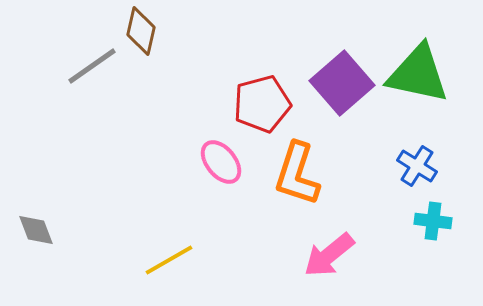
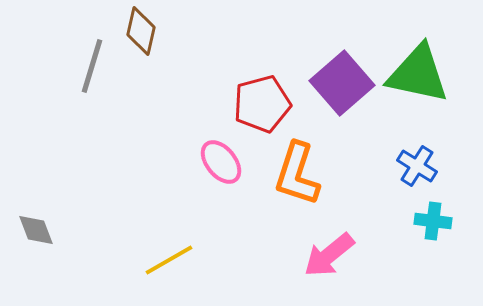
gray line: rotated 38 degrees counterclockwise
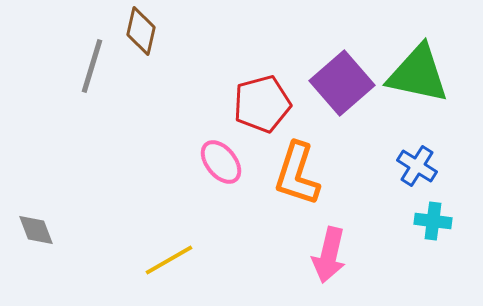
pink arrow: rotated 38 degrees counterclockwise
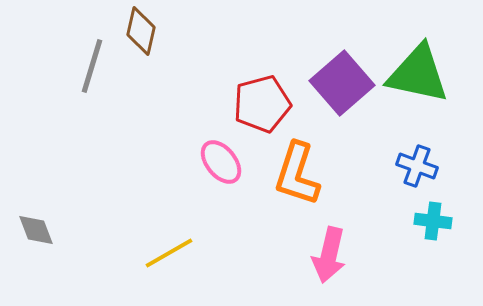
blue cross: rotated 12 degrees counterclockwise
yellow line: moved 7 px up
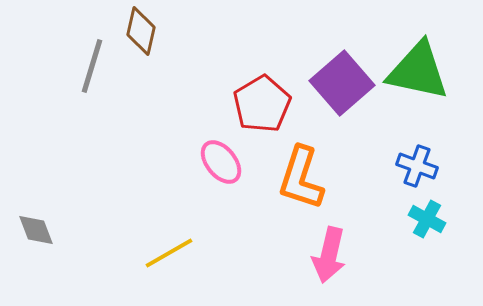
green triangle: moved 3 px up
red pentagon: rotated 16 degrees counterclockwise
orange L-shape: moved 4 px right, 4 px down
cyan cross: moved 6 px left, 2 px up; rotated 21 degrees clockwise
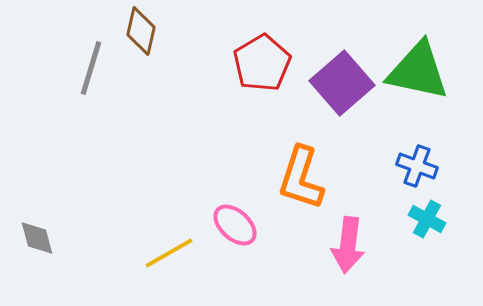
gray line: moved 1 px left, 2 px down
red pentagon: moved 41 px up
pink ellipse: moved 14 px right, 63 px down; rotated 9 degrees counterclockwise
gray diamond: moved 1 px right, 8 px down; rotated 6 degrees clockwise
pink arrow: moved 19 px right, 10 px up; rotated 6 degrees counterclockwise
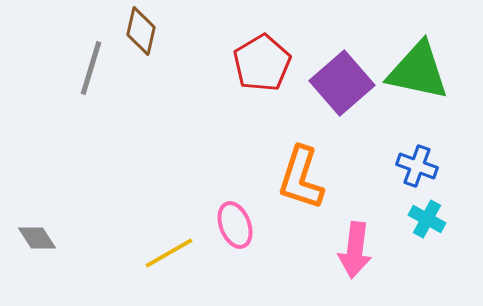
pink ellipse: rotated 27 degrees clockwise
gray diamond: rotated 18 degrees counterclockwise
pink arrow: moved 7 px right, 5 px down
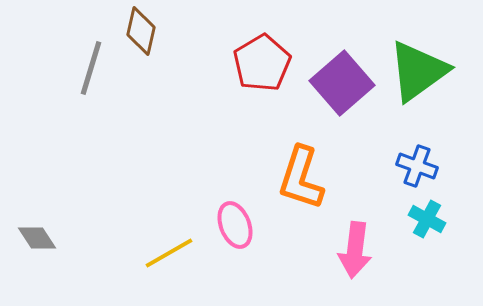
green triangle: rotated 48 degrees counterclockwise
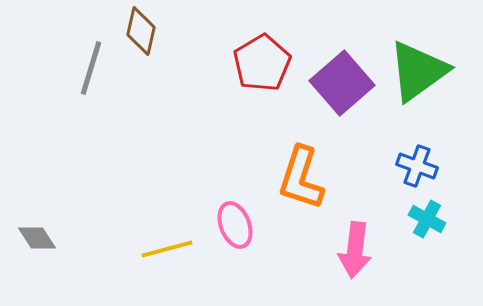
yellow line: moved 2 px left, 4 px up; rotated 15 degrees clockwise
